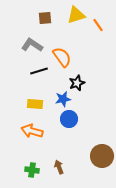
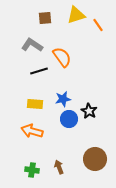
black star: moved 12 px right, 28 px down; rotated 21 degrees counterclockwise
brown circle: moved 7 px left, 3 px down
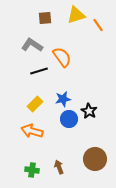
yellow rectangle: rotated 49 degrees counterclockwise
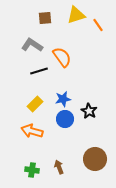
blue circle: moved 4 px left
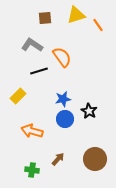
yellow rectangle: moved 17 px left, 8 px up
brown arrow: moved 1 px left, 8 px up; rotated 64 degrees clockwise
